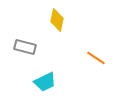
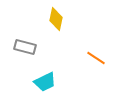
yellow diamond: moved 1 px left, 1 px up
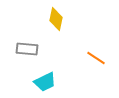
gray rectangle: moved 2 px right, 2 px down; rotated 10 degrees counterclockwise
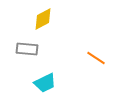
yellow diamond: moved 13 px left; rotated 50 degrees clockwise
cyan trapezoid: moved 1 px down
